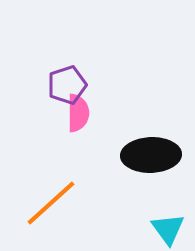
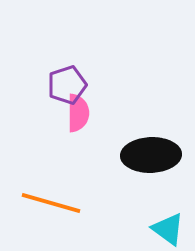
orange line: rotated 58 degrees clockwise
cyan triangle: rotated 18 degrees counterclockwise
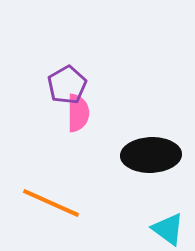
purple pentagon: rotated 12 degrees counterclockwise
orange line: rotated 8 degrees clockwise
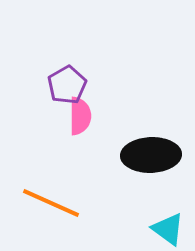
pink semicircle: moved 2 px right, 3 px down
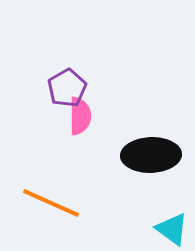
purple pentagon: moved 3 px down
cyan triangle: moved 4 px right
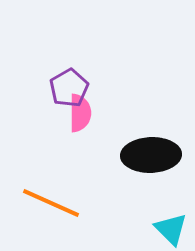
purple pentagon: moved 2 px right
pink semicircle: moved 3 px up
cyan triangle: moved 1 px left; rotated 9 degrees clockwise
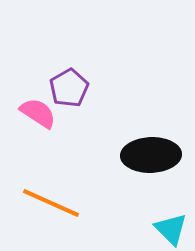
pink semicircle: moved 42 px left; rotated 57 degrees counterclockwise
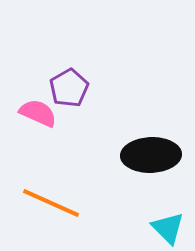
pink semicircle: rotated 9 degrees counterclockwise
cyan triangle: moved 3 px left, 1 px up
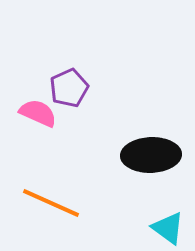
purple pentagon: rotated 6 degrees clockwise
cyan triangle: rotated 9 degrees counterclockwise
